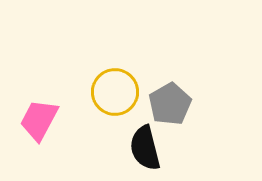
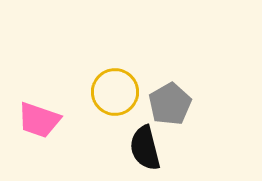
pink trapezoid: rotated 99 degrees counterclockwise
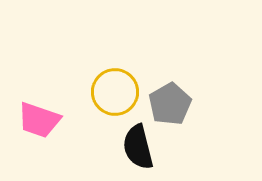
black semicircle: moved 7 px left, 1 px up
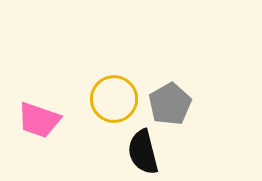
yellow circle: moved 1 px left, 7 px down
black semicircle: moved 5 px right, 5 px down
